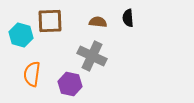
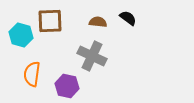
black semicircle: rotated 132 degrees clockwise
purple hexagon: moved 3 px left, 2 px down
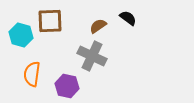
brown semicircle: moved 4 px down; rotated 42 degrees counterclockwise
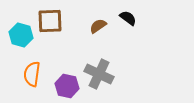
gray cross: moved 7 px right, 18 px down
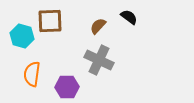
black semicircle: moved 1 px right, 1 px up
brown semicircle: rotated 12 degrees counterclockwise
cyan hexagon: moved 1 px right, 1 px down
gray cross: moved 14 px up
purple hexagon: moved 1 px down; rotated 15 degrees counterclockwise
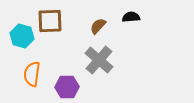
black semicircle: moved 2 px right; rotated 42 degrees counterclockwise
gray cross: rotated 16 degrees clockwise
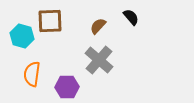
black semicircle: rotated 54 degrees clockwise
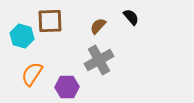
gray cross: rotated 20 degrees clockwise
orange semicircle: rotated 25 degrees clockwise
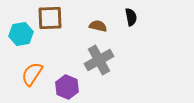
black semicircle: rotated 30 degrees clockwise
brown square: moved 3 px up
brown semicircle: rotated 60 degrees clockwise
cyan hexagon: moved 1 px left, 2 px up; rotated 25 degrees counterclockwise
purple hexagon: rotated 25 degrees clockwise
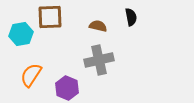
brown square: moved 1 px up
gray cross: rotated 16 degrees clockwise
orange semicircle: moved 1 px left, 1 px down
purple hexagon: moved 1 px down
